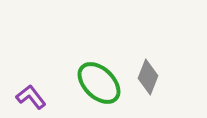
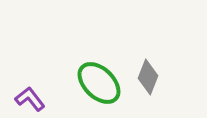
purple L-shape: moved 1 px left, 2 px down
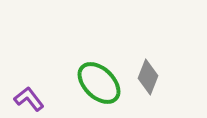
purple L-shape: moved 1 px left
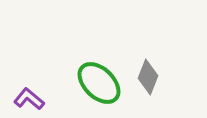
purple L-shape: rotated 12 degrees counterclockwise
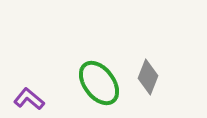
green ellipse: rotated 9 degrees clockwise
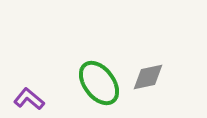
gray diamond: rotated 56 degrees clockwise
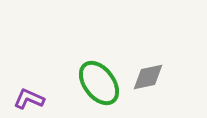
purple L-shape: rotated 16 degrees counterclockwise
